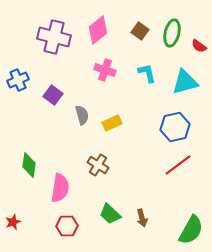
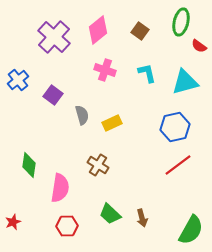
green ellipse: moved 9 px right, 11 px up
purple cross: rotated 28 degrees clockwise
blue cross: rotated 15 degrees counterclockwise
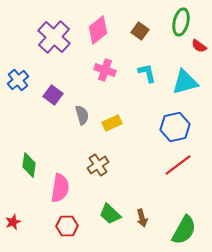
brown cross: rotated 25 degrees clockwise
green semicircle: moved 7 px left
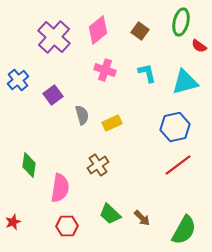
purple square: rotated 18 degrees clockwise
brown arrow: rotated 30 degrees counterclockwise
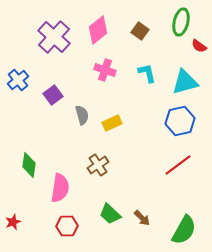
blue hexagon: moved 5 px right, 6 px up
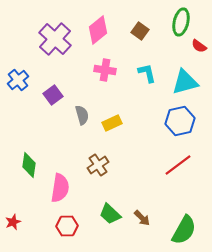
purple cross: moved 1 px right, 2 px down
pink cross: rotated 10 degrees counterclockwise
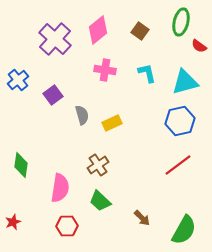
green diamond: moved 8 px left
green trapezoid: moved 10 px left, 13 px up
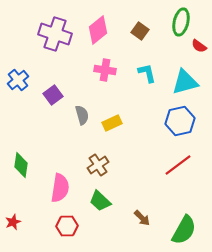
purple cross: moved 5 px up; rotated 24 degrees counterclockwise
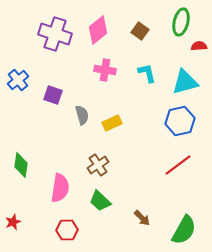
red semicircle: rotated 140 degrees clockwise
purple square: rotated 36 degrees counterclockwise
red hexagon: moved 4 px down
